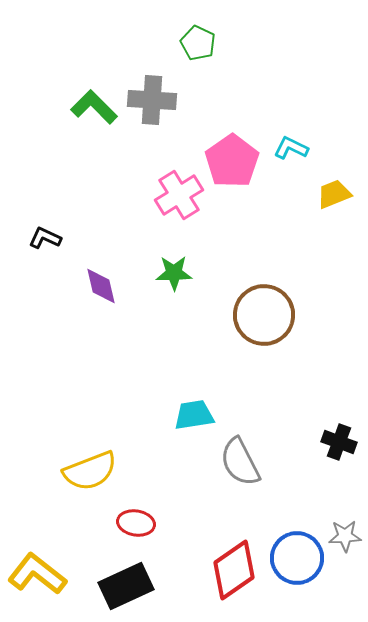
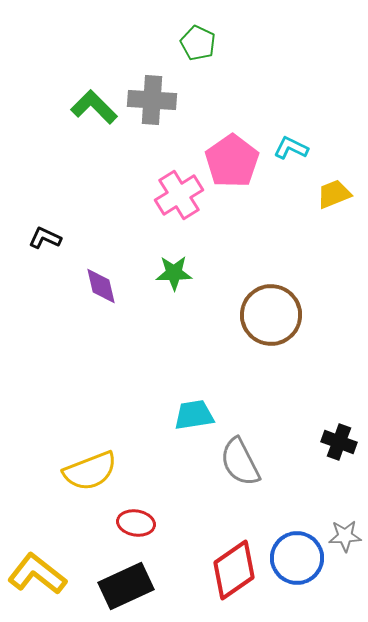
brown circle: moved 7 px right
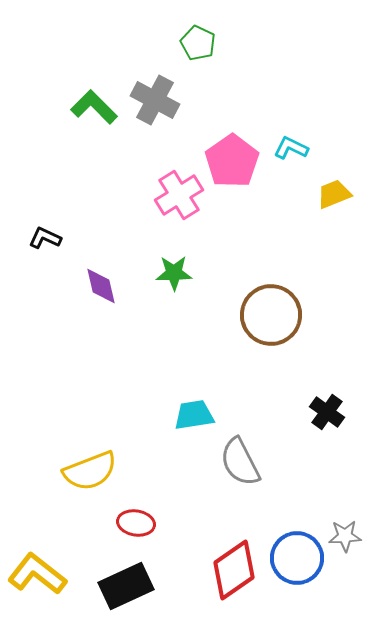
gray cross: moved 3 px right; rotated 24 degrees clockwise
black cross: moved 12 px left, 30 px up; rotated 16 degrees clockwise
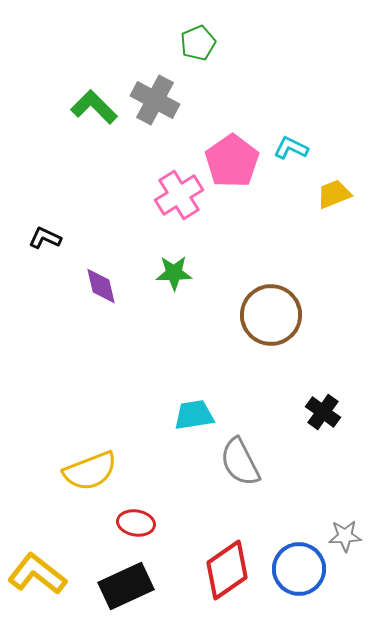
green pentagon: rotated 24 degrees clockwise
black cross: moved 4 px left
blue circle: moved 2 px right, 11 px down
red diamond: moved 7 px left
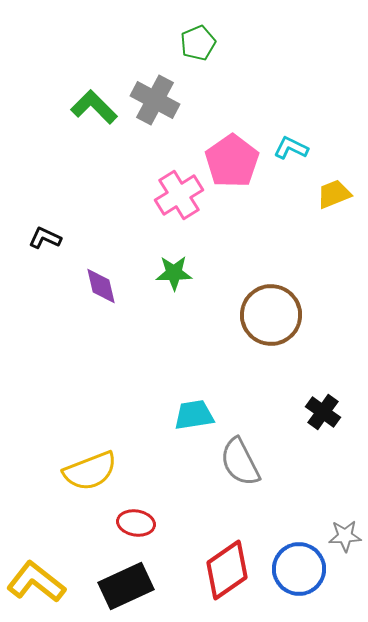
yellow L-shape: moved 1 px left, 8 px down
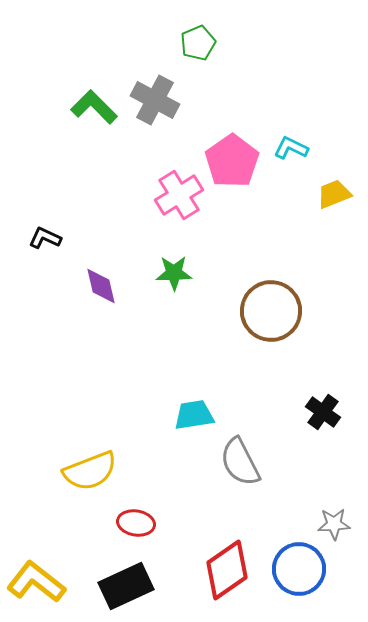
brown circle: moved 4 px up
gray star: moved 11 px left, 12 px up
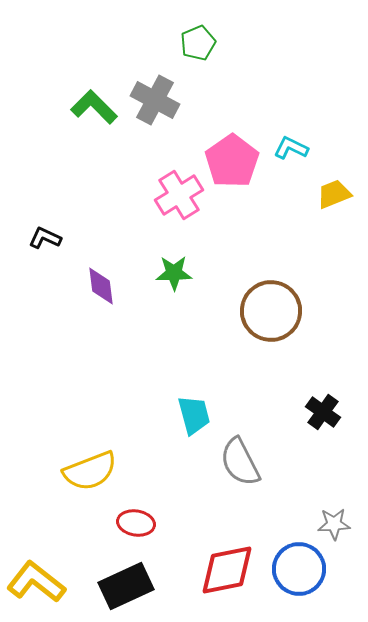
purple diamond: rotated 6 degrees clockwise
cyan trapezoid: rotated 84 degrees clockwise
red diamond: rotated 24 degrees clockwise
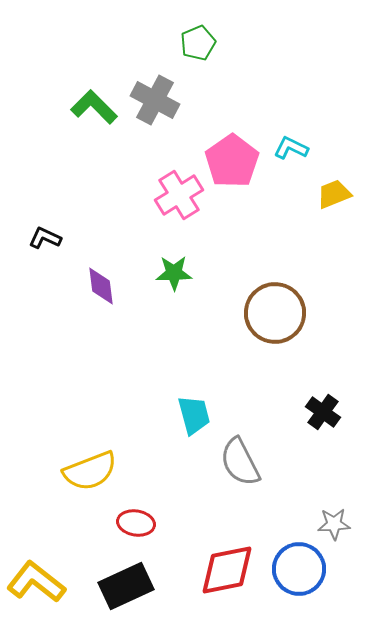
brown circle: moved 4 px right, 2 px down
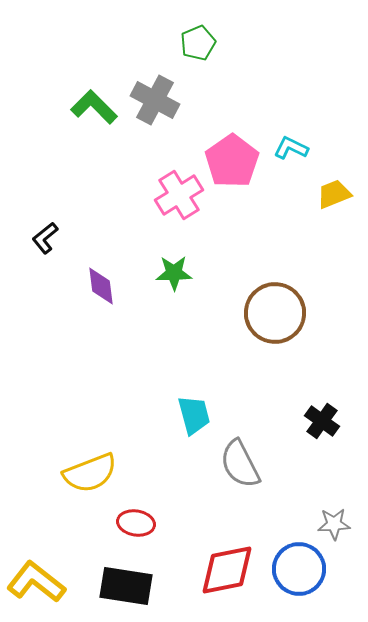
black L-shape: rotated 64 degrees counterclockwise
black cross: moved 1 px left, 9 px down
gray semicircle: moved 2 px down
yellow semicircle: moved 2 px down
black rectangle: rotated 34 degrees clockwise
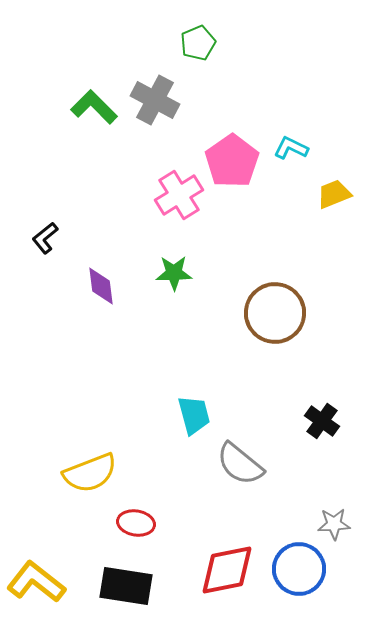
gray semicircle: rotated 24 degrees counterclockwise
